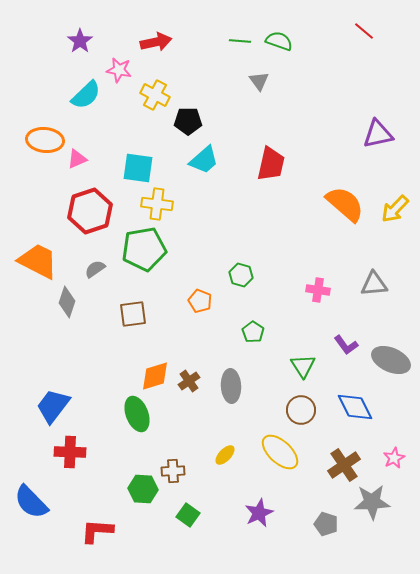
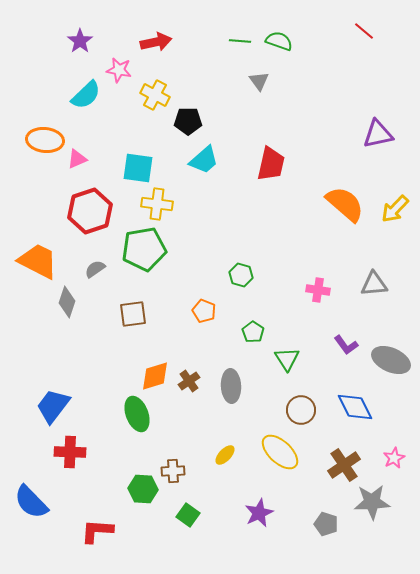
orange pentagon at (200, 301): moved 4 px right, 10 px down
green triangle at (303, 366): moved 16 px left, 7 px up
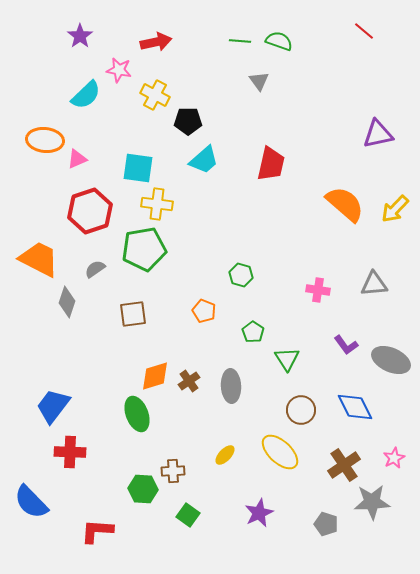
purple star at (80, 41): moved 5 px up
orange trapezoid at (38, 261): moved 1 px right, 2 px up
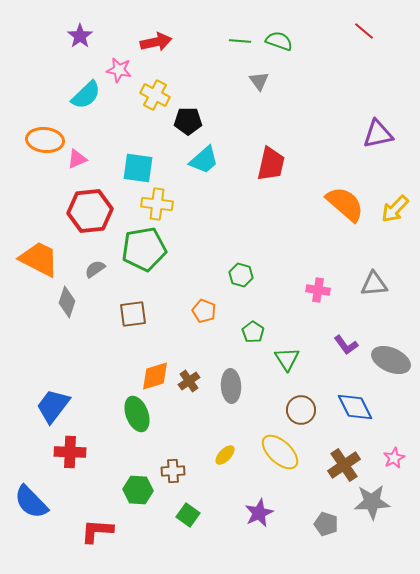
red hexagon at (90, 211): rotated 12 degrees clockwise
green hexagon at (143, 489): moved 5 px left, 1 px down
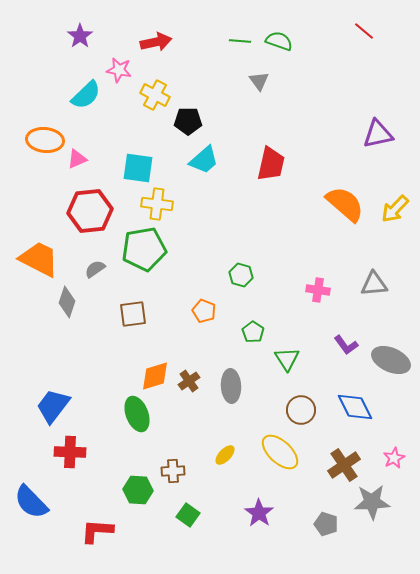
purple star at (259, 513): rotated 12 degrees counterclockwise
